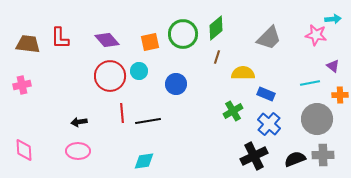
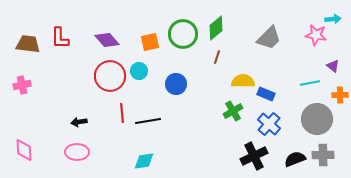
yellow semicircle: moved 8 px down
pink ellipse: moved 1 px left, 1 px down
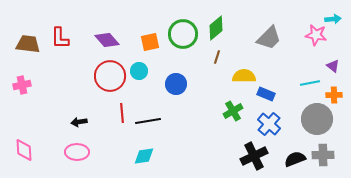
yellow semicircle: moved 1 px right, 5 px up
orange cross: moved 6 px left
cyan diamond: moved 5 px up
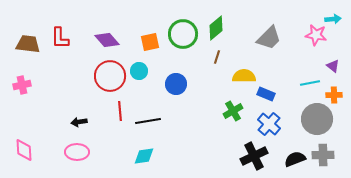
red line: moved 2 px left, 2 px up
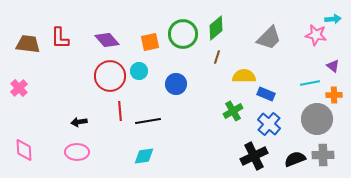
pink cross: moved 3 px left, 3 px down; rotated 30 degrees counterclockwise
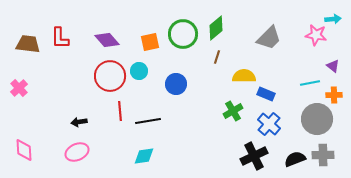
pink ellipse: rotated 25 degrees counterclockwise
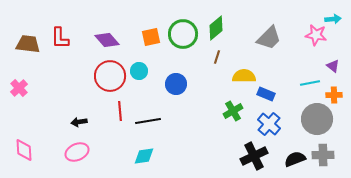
orange square: moved 1 px right, 5 px up
